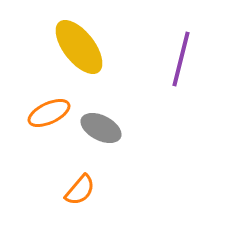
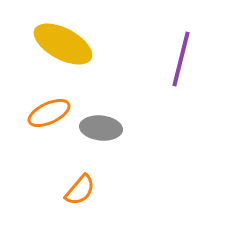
yellow ellipse: moved 16 px left, 3 px up; rotated 24 degrees counterclockwise
gray ellipse: rotated 21 degrees counterclockwise
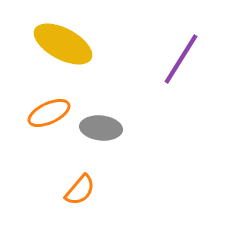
purple line: rotated 18 degrees clockwise
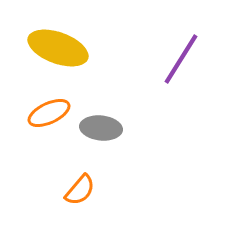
yellow ellipse: moved 5 px left, 4 px down; rotated 8 degrees counterclockwise
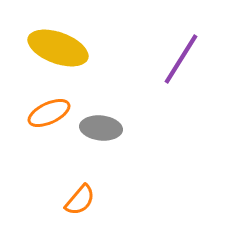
orange semicircle: moved 10 px down
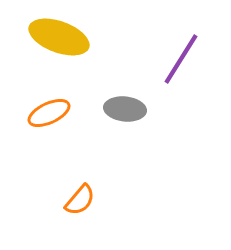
yellow ellipse: moved 1 px right, 11 px up
gray ellipse: moved 24 px right, 19 px up
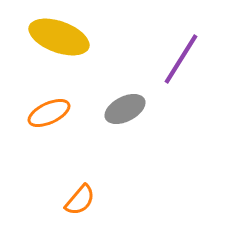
gray ellipse: rotated 33 degrees counterclockwise
